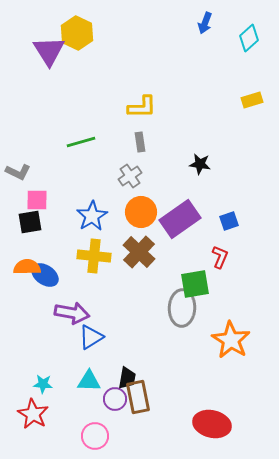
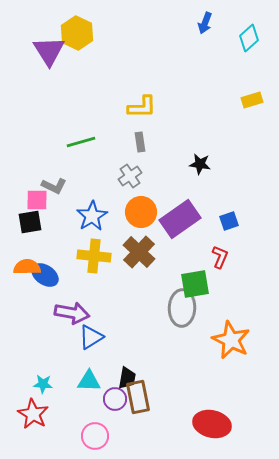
gray L-shape: moved 36 px right, 14 px down
orange star: rotated 6 degrees counterclockwise
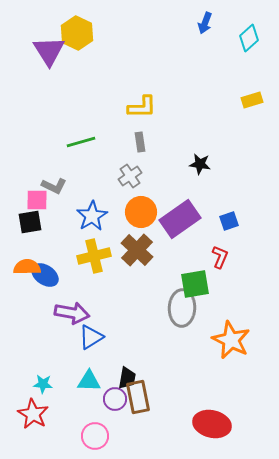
brown cross: moved 2 px left, 2 px up
yellow cross: rotated 20 degrees counterclockwise
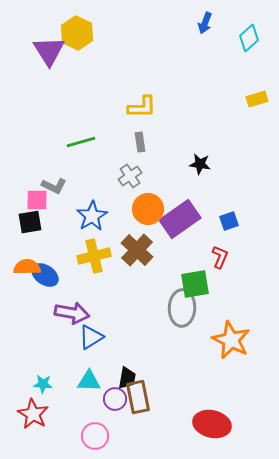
yellow rectangle: moved 5 px right, 1 px up
orange circle: moved 7 px right, 3 px up
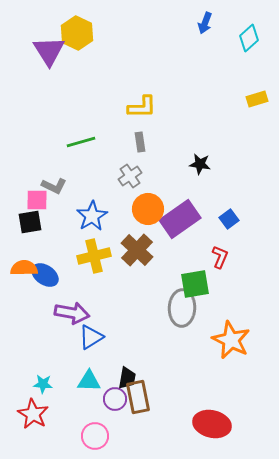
blue square: moved 2 px up; rotated 18 degrees counterclockwise
orange semicircle: moved 3 px left, 1 px down
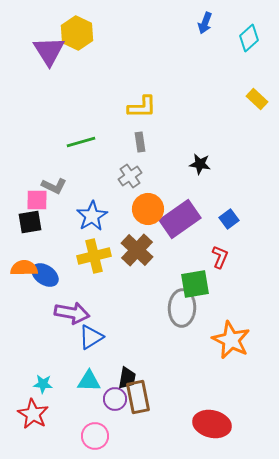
yellow rectangle: rotated 60 degrees clockwise
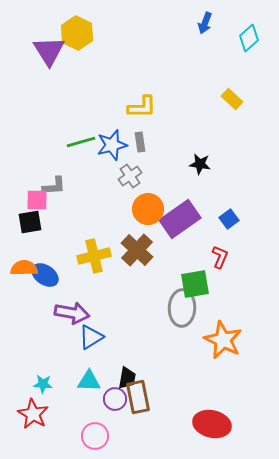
yellow rectangle: moved 25 px left
gray L-shape: rotated 30 degrees counterclockwise
blue star: moved 20 px right, 71 px up; rotated 16 degrees clockwise
orange star: moved 8 px left
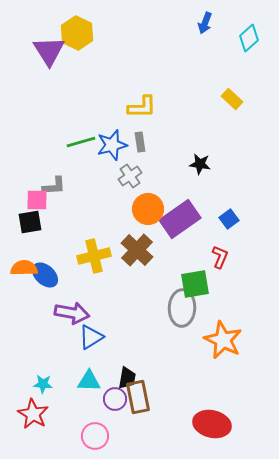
blue ellipse: rotated 8 degrees clockwise
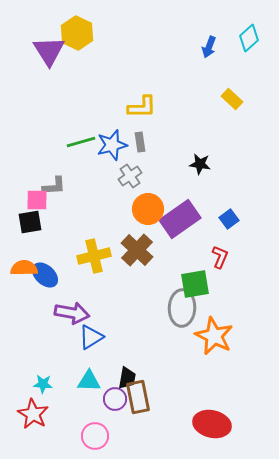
blue arrow: moved 4 px right, 24 px down
orange star: moved 9 px left, 4 px up
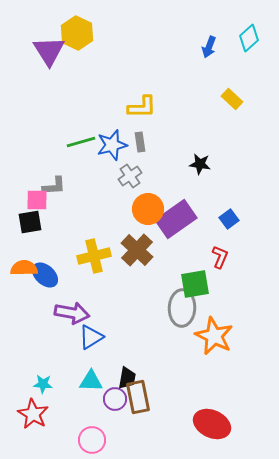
purple rectangle: moved 4 px left
cyan triangle: moved 2 px right
red ellipse: rotated 12 degrees clockwise
pink circle: moved 3 px left, 4 px down
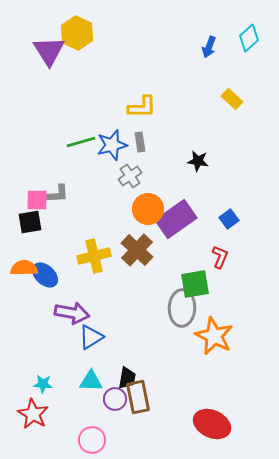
black star: moved 2 px left, 3 px up
gray L-shape: moved 3 px right, 8 px down
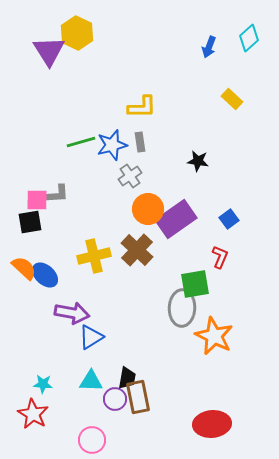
orange semicircle: rotated 44 degrees clockwise
red ellipse: rotated 30 degrees counterclockwise
